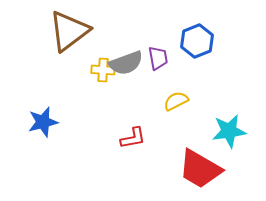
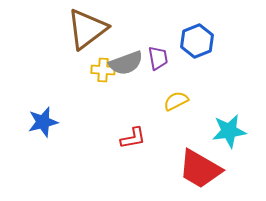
brown triangle: moved 18 px right, 2 px up
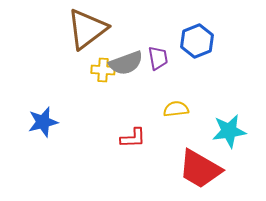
yellow semicircle: moved 8 px down; rotated 20 degrees clockwise
red L-shape: rotated 8 degrees clockwise
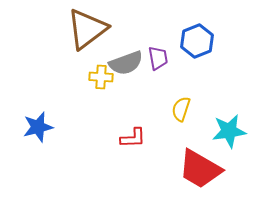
yellow cross: moved 2 px left, 7 px down
yellow semicircle: moved 5 px right; rotated 65 degrees counterclockwise
blue star: moved 5 px left, 5 px down
